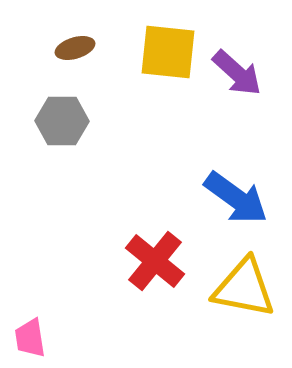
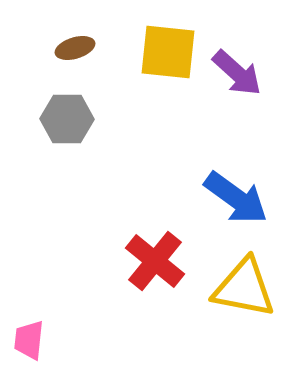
gray hexagon: moved 5 px right, 2 px up
pink trapezoid: moved 1 px left, 2 px down; rotated 15 degrees clockwise
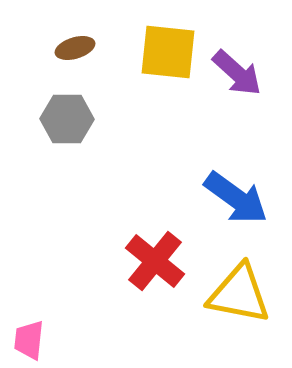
yellow triangle: moved 5 px left, 6 px down
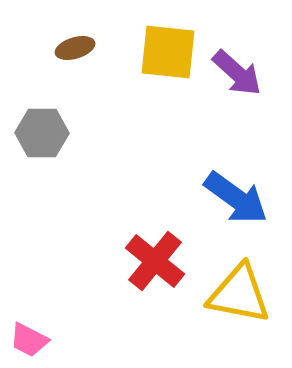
gray hexagon: moved 25 px left, 14 px down
pink trapezoid: rotated 69 degrees counterclockwise
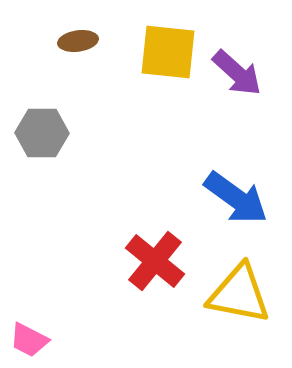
brown ellipse: moved 3 px right, 7 px up; rotated 9 degrees clockwise
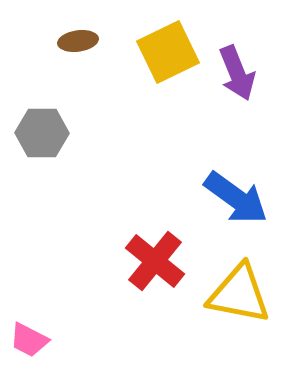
yellow square: rotated 32 degrees counterclockwise
purple arrow: rotated 26 degrees clockwise
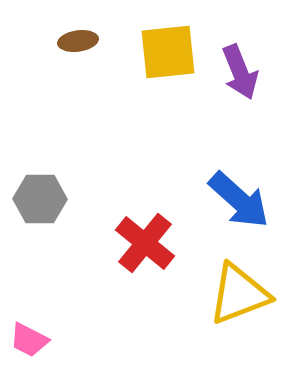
yellow square: rotated 20 degrees clockwise
purple arrow: moved 3 px right, 1 px up
gray hexagon: moved 2 px left, 66 px down
blue arrow: moved 3 px right, 2 px down; rotated 6 degrees clockwise
red cross: moved 10 px left, 18 px up
yellow triangle: rotated 32 degrees counterclockwise
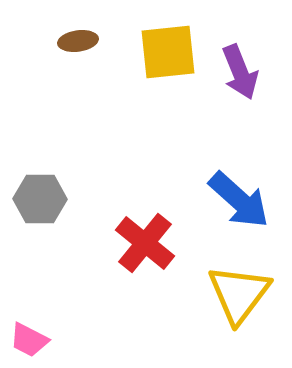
yellow triangle: rotated 32 degrees counterclockwise
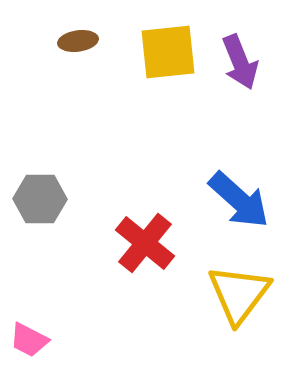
purple arrow: moved 10 px up
